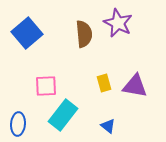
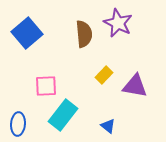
yellow rectangle: moved 8 px up; rotated 60 degrees clockwise
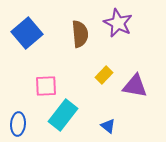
brown semicircle: moved 4 px left
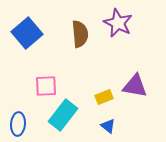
yellow rectangle: moved 22 px down; rotated 24 degrees clockwise
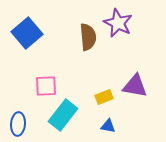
brown semicircle: moved 8 px right, 3 px down
blue triangle: rotated 28 degrees counterclockwise
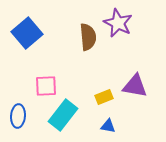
blue ellipse: moved 8 px up
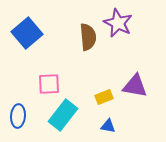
pink square: moved 3 px right, 2 px up
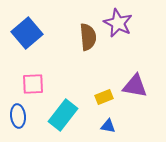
pink square: moved 16 px left
blue ellipse: rotated 10 degrees counterclockwise
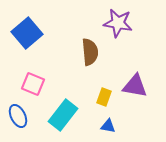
purple star: rotated 16 degrees counterclockwise
brown semicircle: moved 2 px right, 15 px down
pink square: rotated 25 degrees clockwise
yellow rectangle: rotated 48 degrees counterclockwise
blue ellipse: rotated 20 degrees counterclockwise
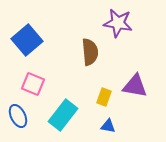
blue square: moved 7 px down
